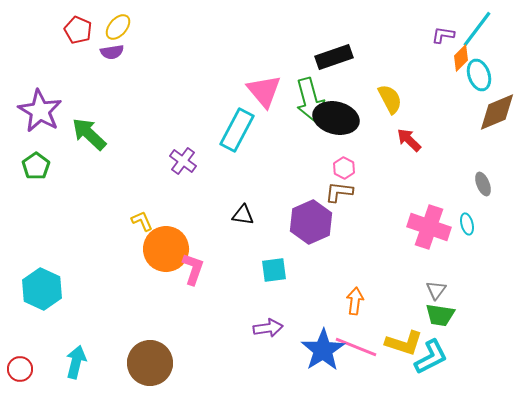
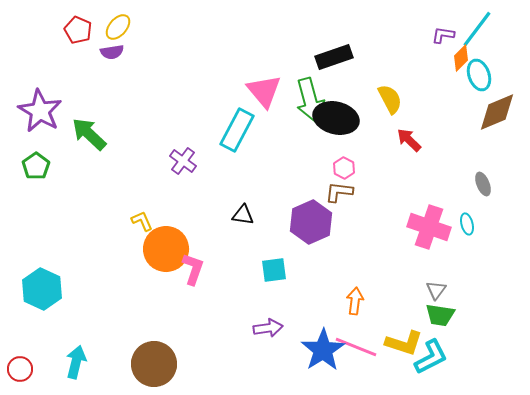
brown circle at (150, 363): moved 4 px right, 1 px down
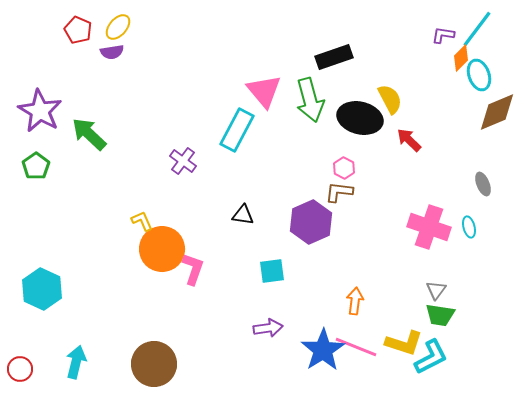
black ellipse at (336, 118): moved 24 px right
cyan ellipse at (467, 224): moved 2 px right, 3 px down
orange circle at (166, 249): moved 4 px left
cyan square at (274, 270): moved 2 px left, 1 px down
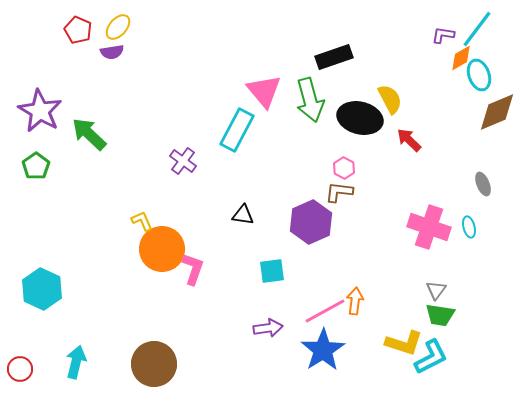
orange diamond at (461, 58): rotated 16 degrees clockwise
pink line at (356, 347): moved 31 px left, 36 px up; rotated 51 degrees counterclockwise
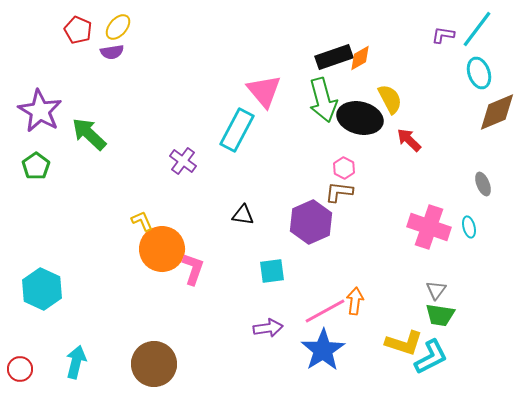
orange diamond at (461, 58): moved 101 px left
cyan ellipse at (479, 75): moved 2 px up
green arrow at (310, 100): moved 13 px right
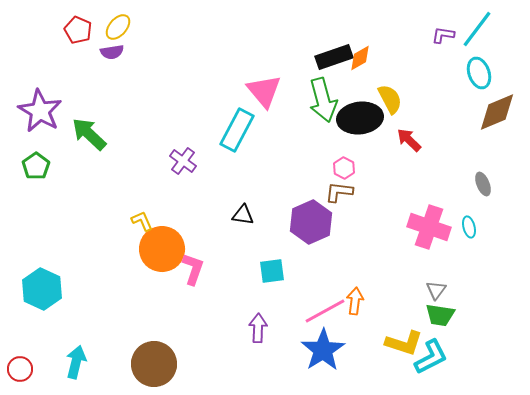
black ellipse at (360, 118): rotated 21 degrees counterclockwise
purple arrow at (268, 328): moved 10 px left; rotated 80 degrees counterclockwise
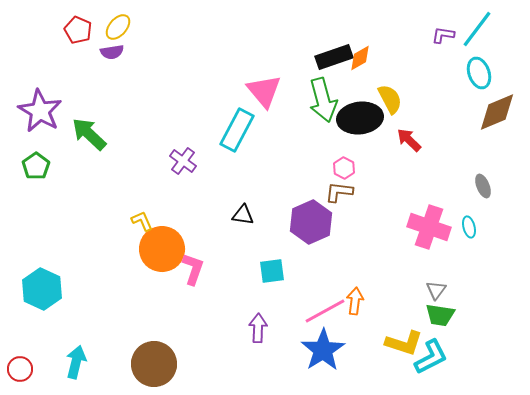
gray ellipse at (483, 184): moved 2 px down
